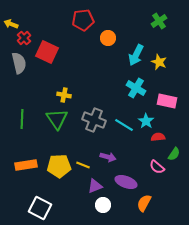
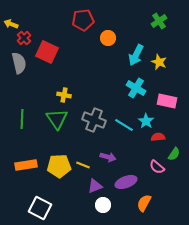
purple ellipse: rotated 40 degrees counterclockwise
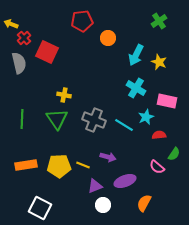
red pentagon: moved 1 px left, 1 px down
cyan star: moved 4 px up; rotated 14 degrees clockwise
red semicircle: moved 1 px right, 2 px up
purple ellipse: moved 1 px left, 1 px up
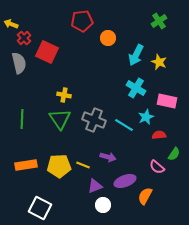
green triangle: moved 3 px right
orange semicircle: moved 1 px right, 7 px up
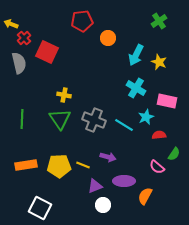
purple ellipse: moved 1 px left; rotated 20 degrees clockwise
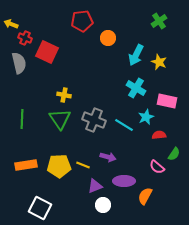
red cross: moved 1 px right; rotated 24 degrees counterclockwise
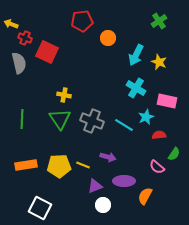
gray cross: moved 2 px left, 1 px down
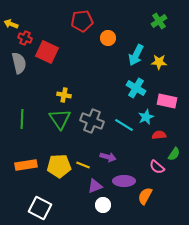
yellow star: rotated 21 degrees counterclockwise
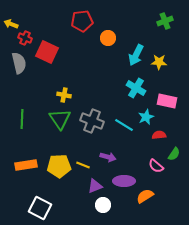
green cross: moved 6 px right; rotated 14 degrees clockwise
pink semicircle: moved 1 px left, 1 px up
orange semicircle: rotated 30 degrees clockwise
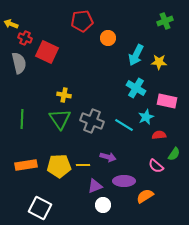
yellow line: rotated 24 degrees counterclockwise
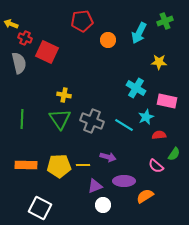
orange circle: moved 2 px down
cyan arrow: moved 3 px right, 22 px up
orange rectangle: rotated 10 degrees clockwise
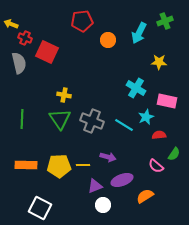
purple ellipse: moved 2 px left, 1 px up; rotated 20 degrees counterclockwise
